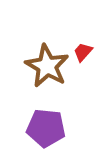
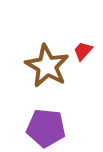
red trapezoid: moved 1 px up
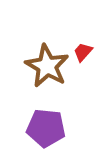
red trapezoid: moved 1 px down
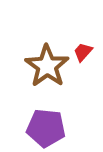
brown star: rotated 6 degrees clockwise
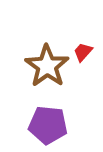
purple pentagon: moved 2 px right, 3 px up
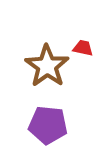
red trapezoid: moved 4 px up; rotated 60 degrees clockwise
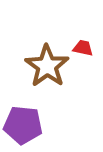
purple pentagon: moved 25 px left
